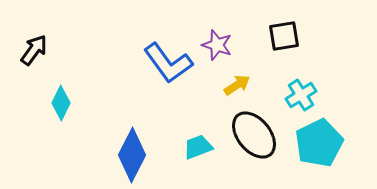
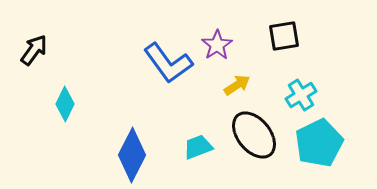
purple star: rotated 20 degrees clockwise
cyan diamond: moved 4 px right, 1 px down
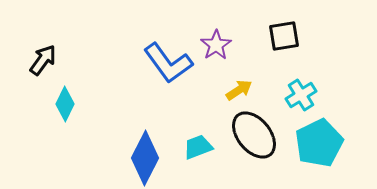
purple star: moved 1 px left
black arrow: moved 9 px right, 10 px down
yellow arrow: moved 2 px right, 5 px down
blue diamond: moved 13 px right, 3 px down
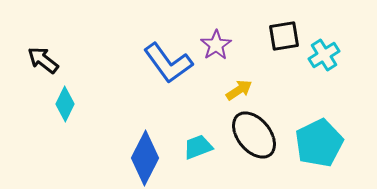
black arrow: rotated 88 degrees counterclockwise
cyan cross: moved 23 px right, 40 px up
